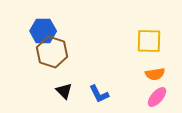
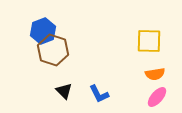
blue hexagon: rotated 20 degrees counterclockwise
brown hexagon: moved 1 px right, 2 px up
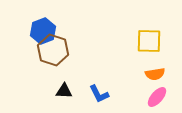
black triangle: rotated 42 degrees counterclockwise
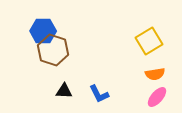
blue hexagon: rotated 20 degrees clockwise
yellow square: rotated 32 degrees counterclockwise
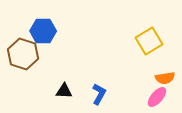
brown hexagon: moved 30 px left, 4 px down
orange semicircle: moved 10 px right, 4 px down
blue L-shape: rotated 125 degrees counterclockwise
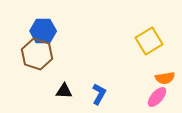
brown hexagon: moved 14 px right
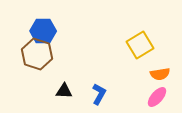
yellow square: moved 9 px left, 4 px down
orange semicircle: moved 5 px left, 4 px up
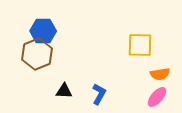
yellow square: rotated 32 degrees clockwise
brown hexagon: rotated 20 degrees clockwise
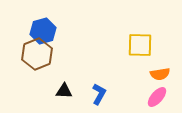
blue hexagon: rotated 15 degrees counterclockwise
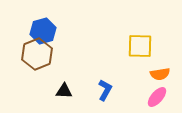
yellow square: moved 1 px down
blue L-shape: moved 6 px right, 4 px up
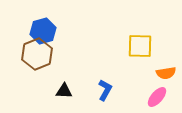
orange semicircle: moved 6 px right, 1 px up
